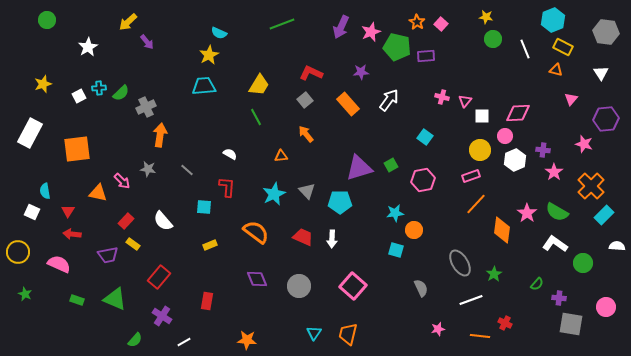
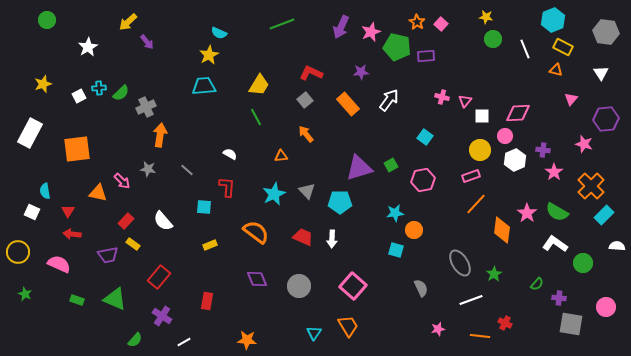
orange trapezoid at (348, 334): moved 8 px up; rotated 135 degrees clockwise
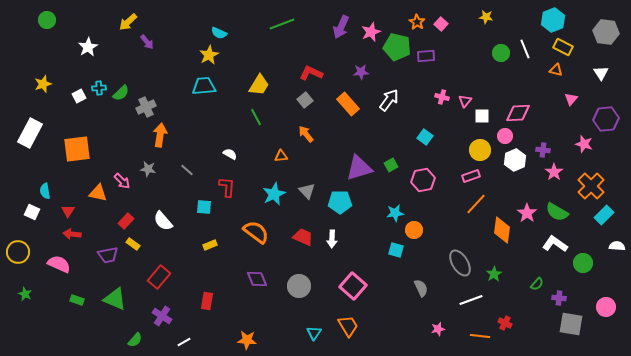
green circle at (493, 39): moved 8 px right, 14 px down
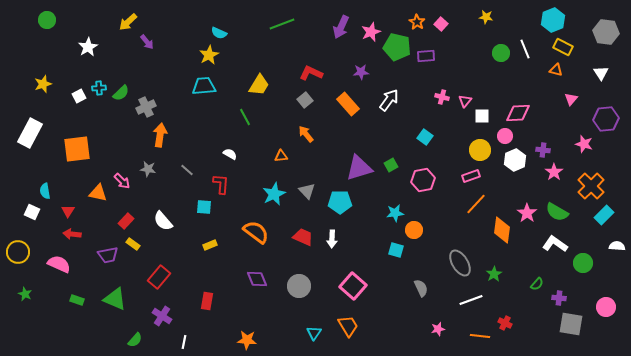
green line at (256, 117): moved 11 px left
red L-shape at (227, 187): moved 6 px left, 3 px up
white line at (184, 342): rotated 48 degrees counterclockwise
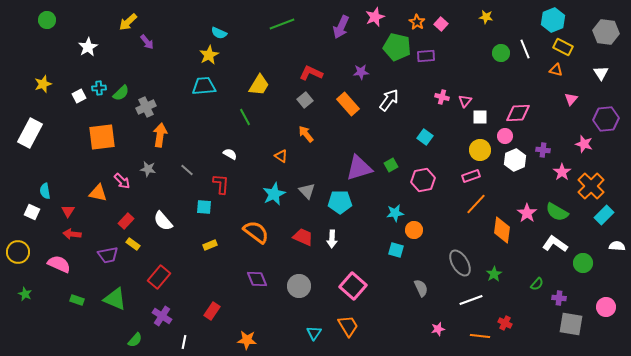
pink star at (371, 32): moved 4 px right, 15 px up
white square at (482, 116): moved 2 px left, 1 px down
orange square at (77, 149): moved 25 px right, 12 px up
orange triangle at (281, 156): rotated 40 degrees clockwise
pink star at (554, 172): moved 8 px right
red rectangle at (207, 301): moved 5 px right, 10 px down; rotated 24 degrees clockwise
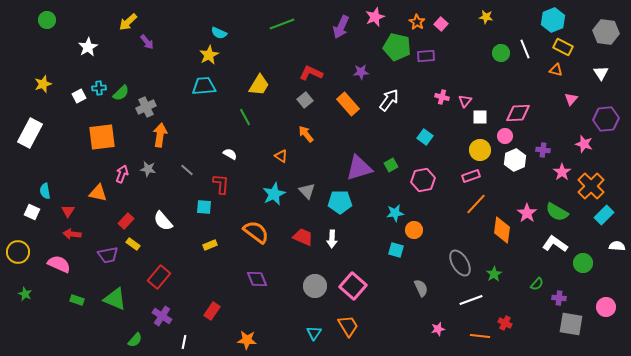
pink arrow at (122, 181): moved 7 px up; rotated 114 degrees counterclockwise
gray circle at (299, 286): moved 16 px right
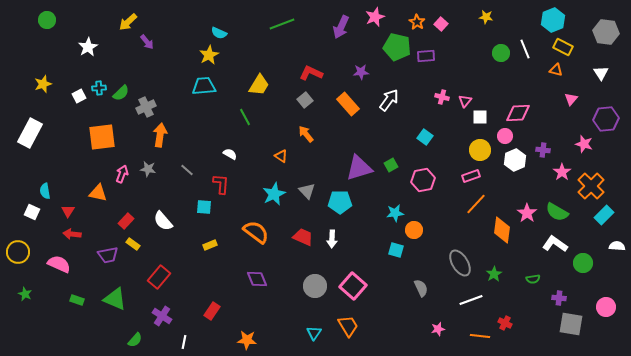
green semicircle at (537, 284): moved 4 px left, 5 px up; rotated 40 degrees clockwise
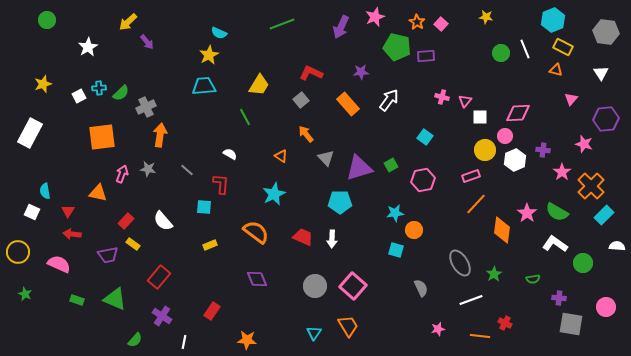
gray square at (305, 100): moved 4 px left
yellow circle at (480, 150): moved 5 px right
gray triangle at (307, 191): moved 19 px right, 33 px up
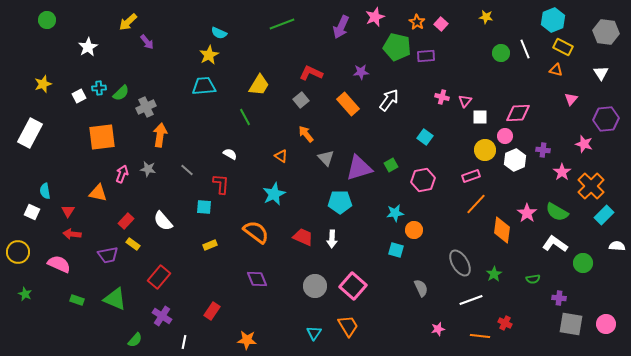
pink circle at (606, 307): moved 17 px down
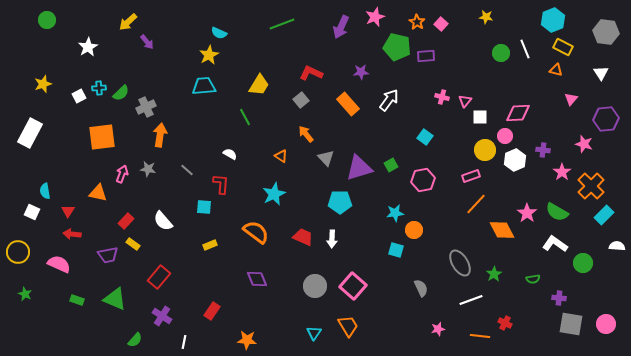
orange diamond at (502, 230): rotated 36 degrees counterclockwise
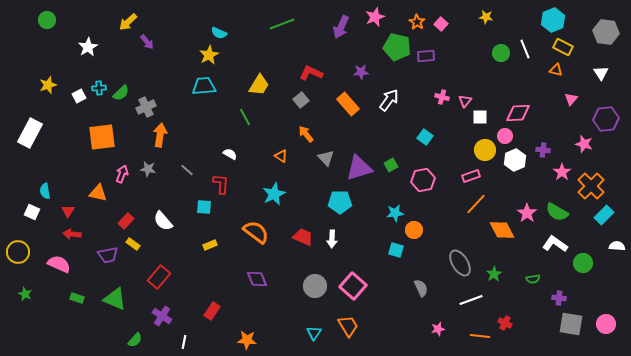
yellow star at (43, 84): moved 5 px right, 1 px down
green rectangle at (77, 300): moved 2 px up
